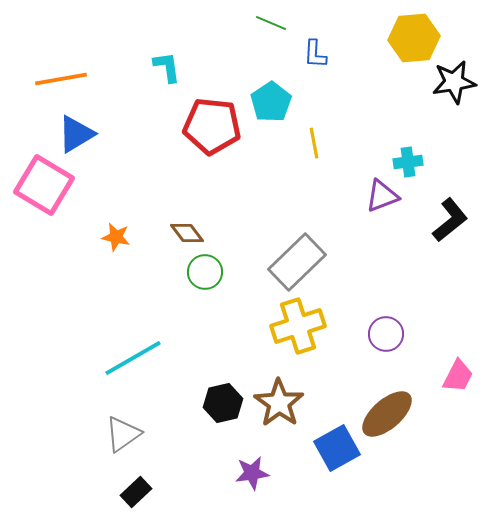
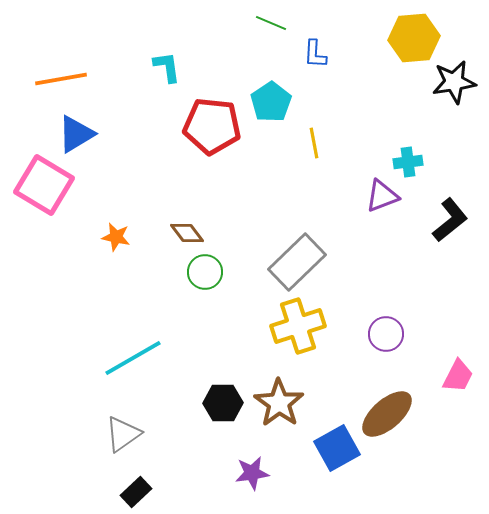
black hexagon: rotated 12 degrees clockwise
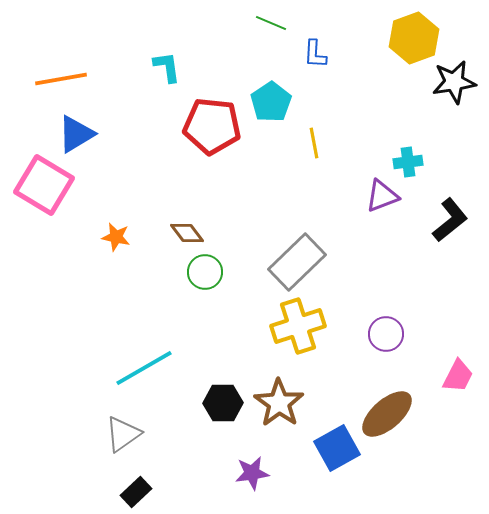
yellow hexagon: rotated 15 degrees counterclockwise
cyan line: moved 11 px right, 10 px down
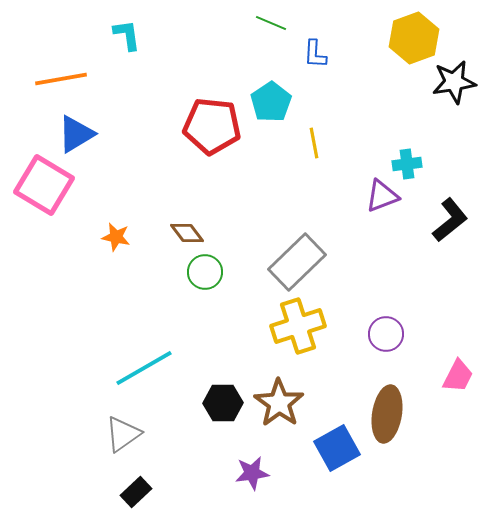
cyan L-shape: moved 40 px left, 32 px up
cyan cross: moved 1 px left, 2 px down
brown ellipse: rotated 40 degrees counterclockwise
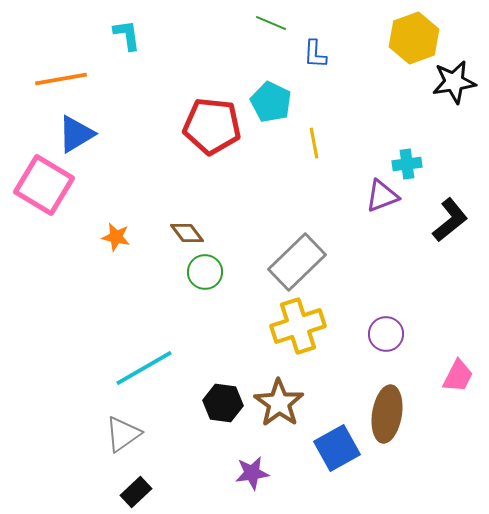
cyan pentagon: rotated 12 degrees counterclockwise
black hexagon: rotated 9 degrees clockwise
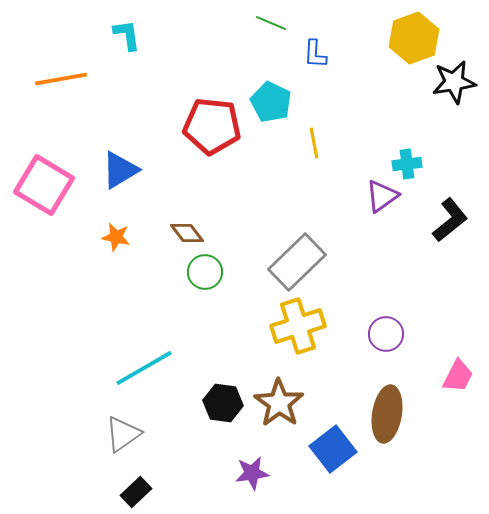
blue triangle: moved 44 px right, 36 px down
purple triangle: rotated 15 degrees counterclockwise
blue square: moved 4 px left, 1 px down; rotated 9 degrees counterclockwise
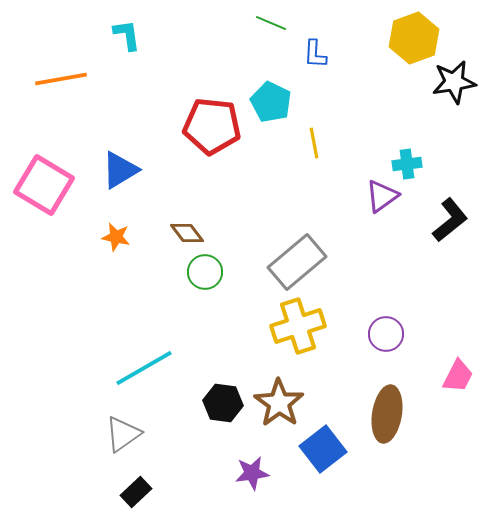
gray rectangle: rotated 4 degrees clockwise
blue square: moved 10 px left
